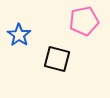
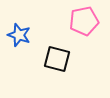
blue star: rotated 15 degrees counterclockwise
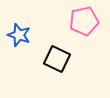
black square: rotated 12 degrees clockwise
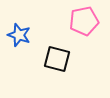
black square: rotated 12 degrees counterclockwise
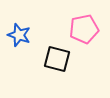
pink pentagon: moved 8 px down
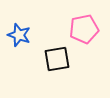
black square: rotated 24 degrees counterclockwise
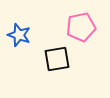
pink pentagon: moved 3 px left, 2 px up
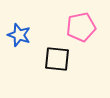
black square: rotated 16 degrees clockwise
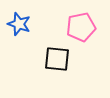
blue star: moved 11 px up
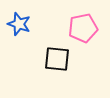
pink pentagon: moved 2 px right, 1 px down
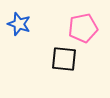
black square: moved 7 px right
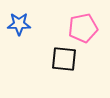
blue star: rotated 20 degrees counterclockwise
